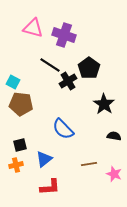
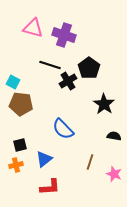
black line: rotated 15 degrees counterclockwise
brown line: moved 1 px right, 2 px up; rotated 63 degrees counterclockwise
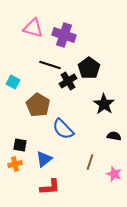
brown pentagon: moved 17 px right, 1 px down; rotated 25 degrees clockwise
black square: rotated 24 degrees clockwise
orange cross: moved 1 px left, 1 px up
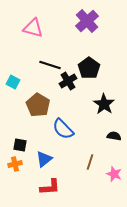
purple cross: moved 23 px right, 14 px up; rotated 30 degrees clockwise
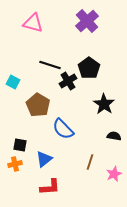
pink triangle: moved 5 px up
pink star: rotated 28 degrees clockwise
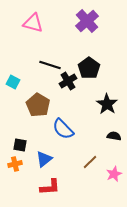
black star: moved 3 px right
brown line: rotated 28 degrees clockwise
